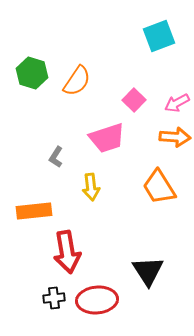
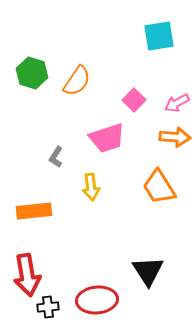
cyan square: rotated 12 degrees clockwise
red arrow: moved 40 px left, 23 px down
black cross: moved 6 px left, 9 px down
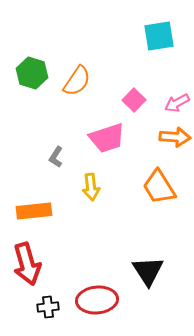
red arrow: moved 11 px up; rotated 6 degrees counterclockwise
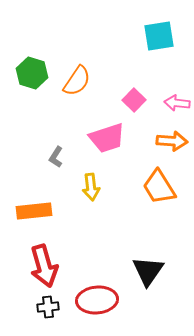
pink arrow: rotated 35 degrees clockwise
orange arrow: moved 3 px left, 4 px down
red arrow: moved 17 px right, 2 px down
black triangle: rotated 8 degrees clockwise
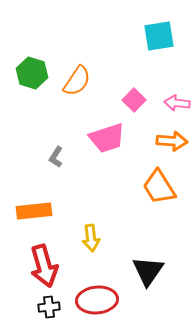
yellow arrow: moved 51 px down
black cross: moved 1 px right
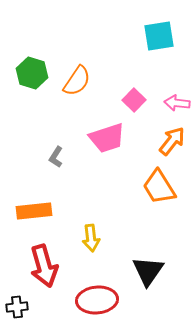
orange arrow: rotated 56 degrees counterclockwise
black cross: moved 32 px left
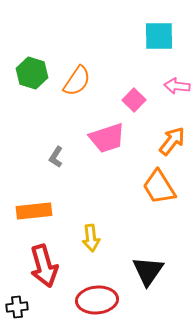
cyan square: rotated 8 degrees clockwise
pink arrow: moved 17 px up
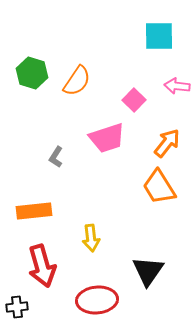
orange arrow: moved 5 px left, 2 px down
red arrow: moved 2 px left
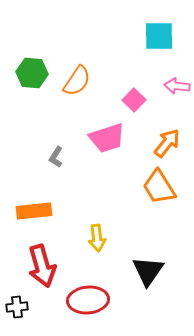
green hexagon: rotated 12 degrees counterclockwise
yellow arrow: moved 6 px right
red ellipse: moved 9 px left
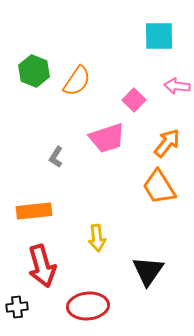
green hexagon: moved 2 px right, 2 px up; rotated 16 degrees clockwise
red ellipse: moved 6 px down
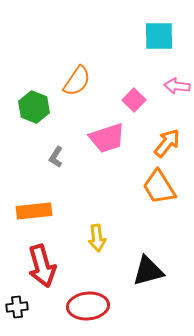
green hexagon: moved 36 px down
black triangle: rotated 40 degrees clockwise
